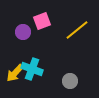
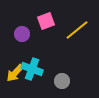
pink square: moved 4 px right
purple circle: moved 1 px left, 2 px down
gray circle: moved 8 px left
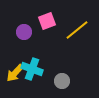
pink square: moved 1 px right
purple circle: moved 2 px right, 2 px up
